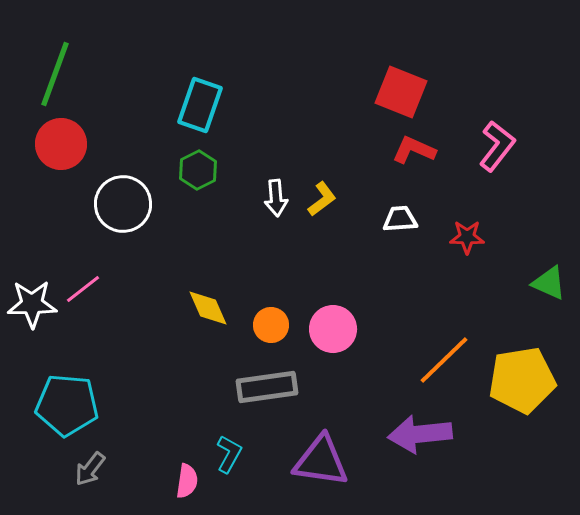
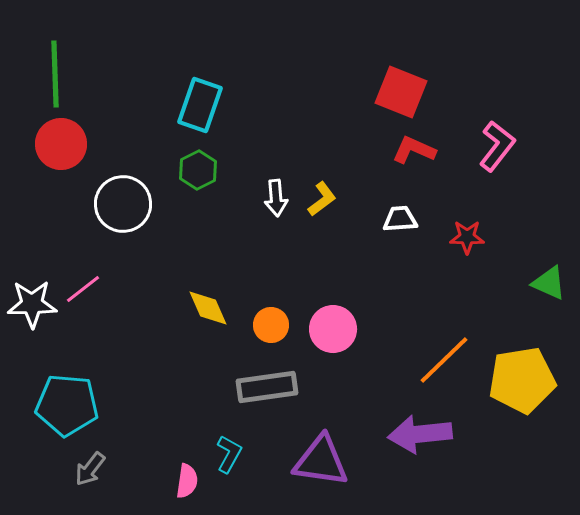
green line: rotated 22 degrees counterclockwise
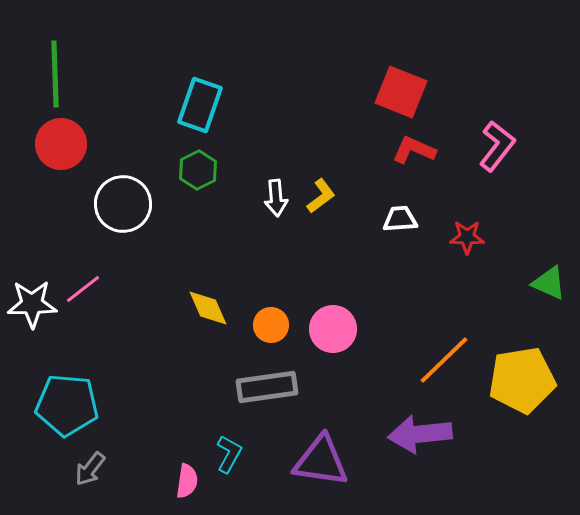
yellow L-shape: moved 1 px left, 3 px up
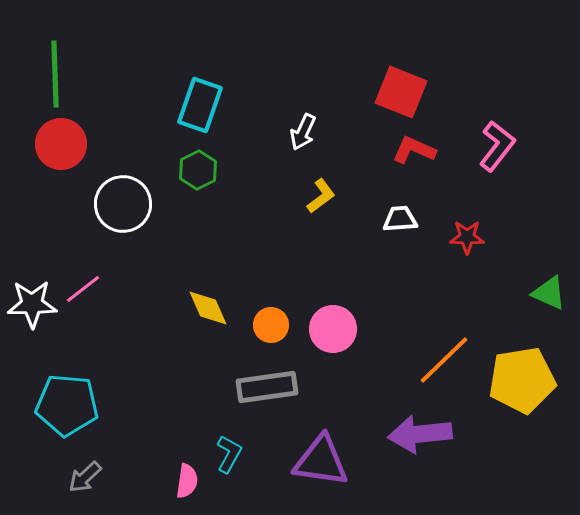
white arrow: moved 27 px right, 66 px up; rotated 30 degrees clockwise
green triangle: moved 10 px down
gray arrow: moved 5 px left, 8 px down; rotated 9 degrees clockwise
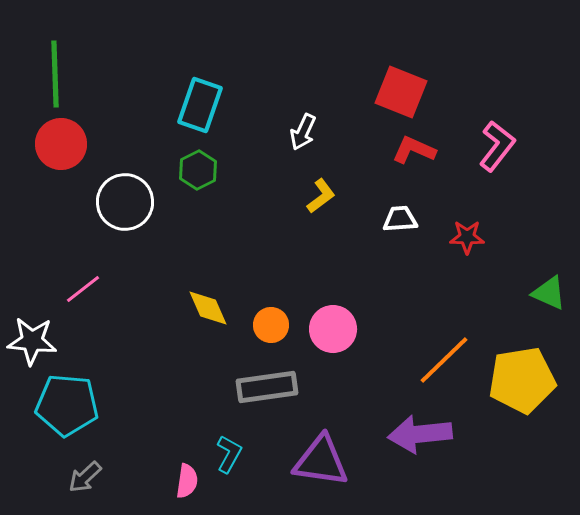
white circle: moved 2 px right, 2 px up
white star: moved 37 px down; rotated 6 degrees clockwise
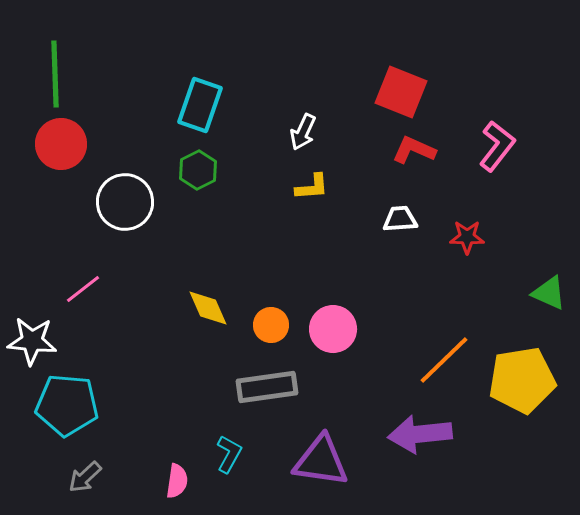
yellow L-shape: moved 9 px left, 9 px up; rotated 33 degrees clockwise
pink semicircle: moved 10 px left
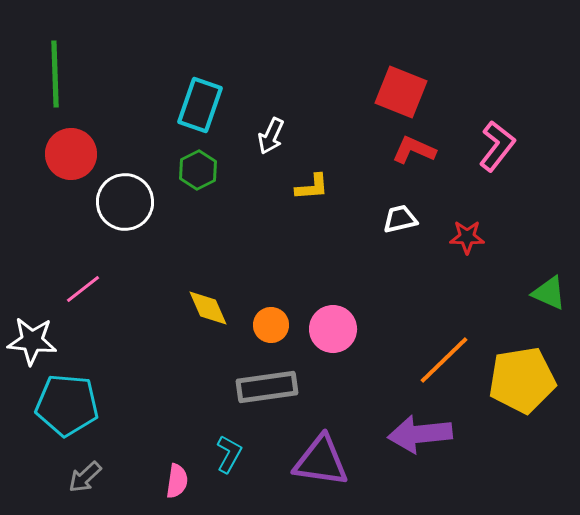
white arrow: moved 32 px left, 4 px down
red circle: moved 10 px right, 10 px down
white trapezoid: rotated 9 degrees counterclockwise
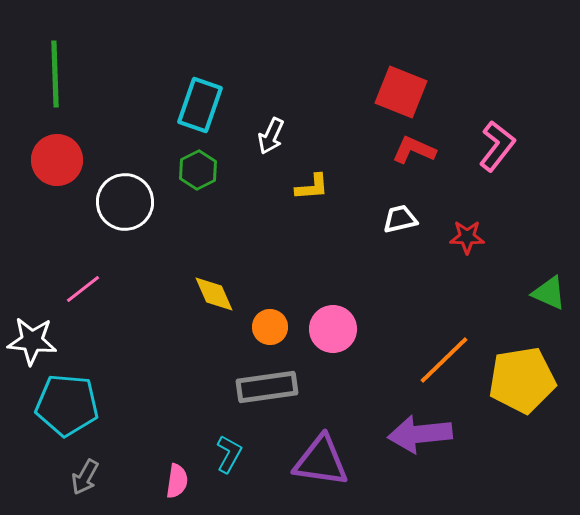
red circle: moved 14 px left, 6 px down
yellow diamond: moved 6 px right, 14 px up
orange circle: moved 1 px left, 2 px down
gray arrow: rotated 18 degrees counterclockwise
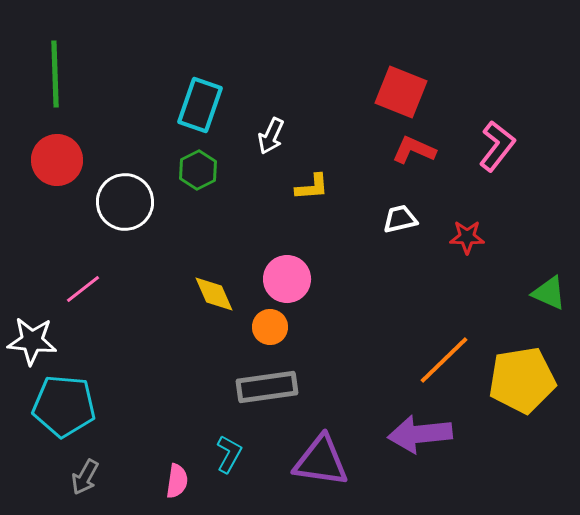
pink circle: moved 46 px left, 50 px up
cyan pentagon: moved 3 px left, 1 px down
